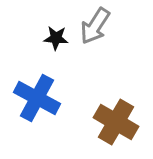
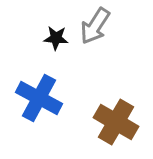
blue cross: moved 2 px right
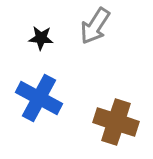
black star: moved 15 px left
brown cross: rotated 12 degrees counterclockwise
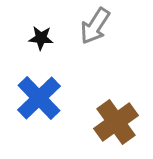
blue cross: rotated 18 degrees clockwise
brown cross: rotated 36 degrees clockwise
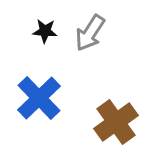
gray arrow: moved 5 px left, 7 px down
black star: moved 4 px right, 7 px up
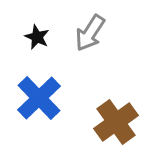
black star: moved 8 px left, 6 px down; rotated 20 degrees clockwise
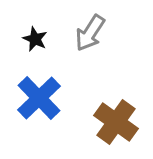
black star: moved 2 px left, 2 px down
brown cross: rotated 18 degrees counterclockwise
